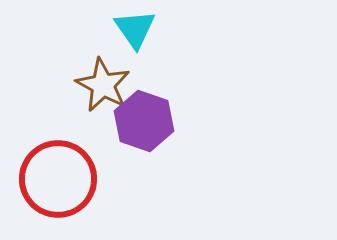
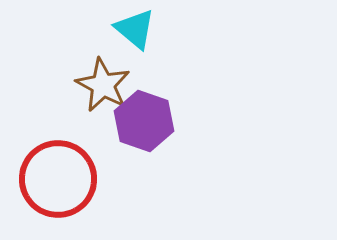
cyan triangle: rotated 15 degrees counterclockwise
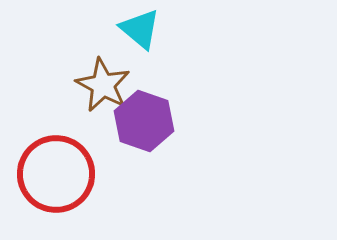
cyan triangle: moved 5 px right
red circle: moved 2 px left, 5 px up
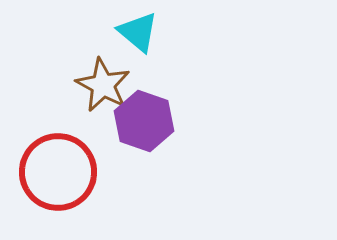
cyan triangle: moved 2 px left, 3 px down
red circle: moved 2 px right, 2 px up
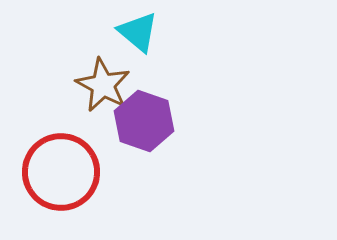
red circle: moved 3 px right
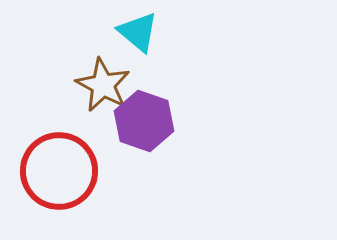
red circle: moved 2 px left, 1 px up
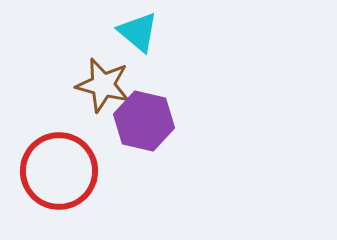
brown star: rotated 14 degrees counterclockwise
purple hexagon: rotated 6 degrees counterclockwise
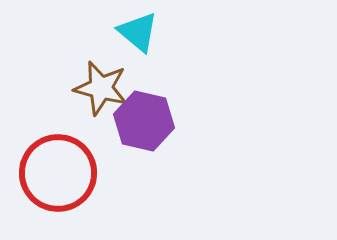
brown star: moved 2 px left, 3 px down
red circle: moved 1 px left, 2 px down
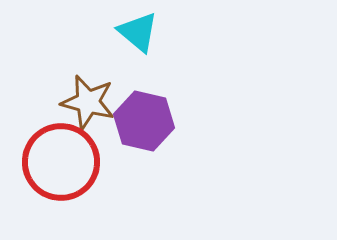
brown star: moved 13 px left, 14 px down
red circle: moved 3 px right, 11 px up
